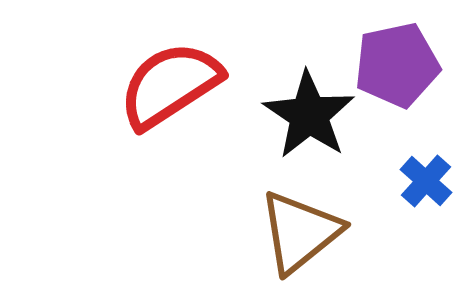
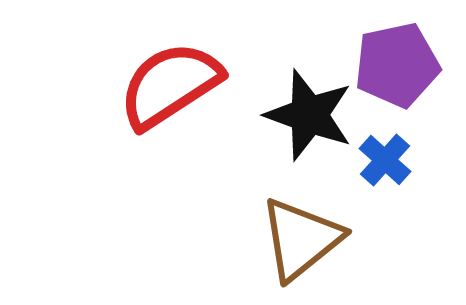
black star: rotated 14 degrees counterclockwise
blue cross: moved 41 px left, 21 px up
brown triangle: moved 1 px right, 7 px down
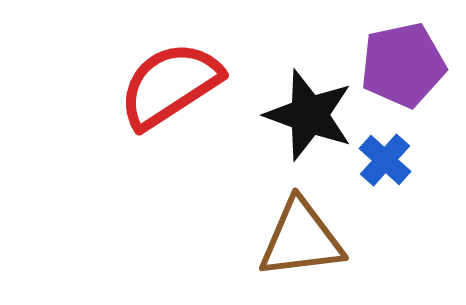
purple pentagon: moved 6 px right
brown triangle: rotated 32 degrees clockwise
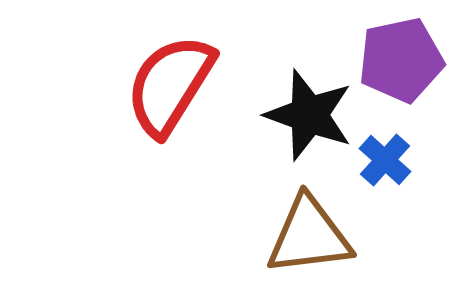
purple pentagon: moved 2 px left, 5 px up
red semicircle: rotated 25 degrees counterclockwise
brown triangle: moved 8 px right, 3 px up
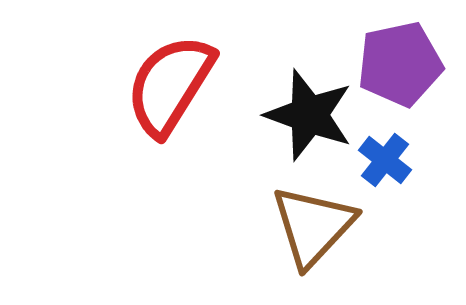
purple pentagon: moved 1 px left, 4 px down
blue cross: rotated 4 degrees counterclockwise
brown triangle: moved 4 px right, 10 px up; rotated 40 degrees counterclockwise
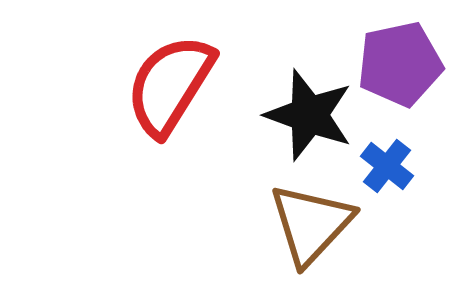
blue cross: moved 2 px right, 6 px down
brown triangle: moved 2 px left, 2 px up
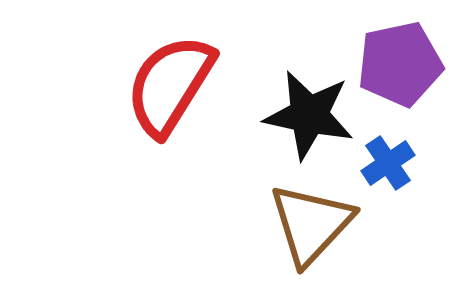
black star: rotated 8 degrees counterclockwise
blue cross: moved 1 px right, 3 px up; rotated 18 degrees clockwise
